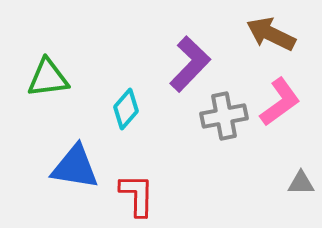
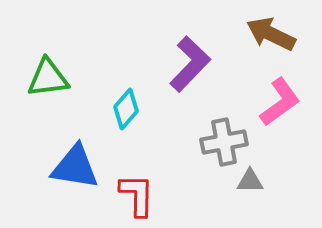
gray cross: moved 26 px down
gray triangle: moved 51 px left, 2 px up
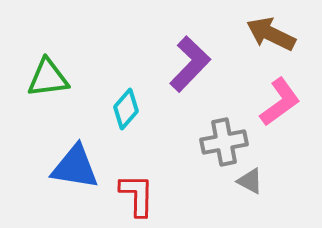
gray triangle: rotated 28 degrees clockwise
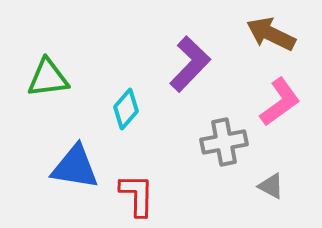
gray triangle: moved 21 px right, 5 px down
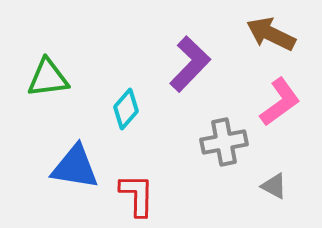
gray triangle: moved 3 px right
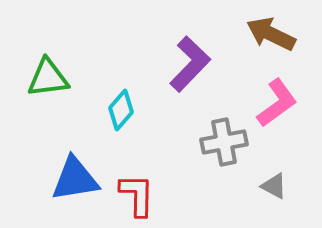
pink L-shape: moved 3 px left, 1 px down
cyan diamond: moved 5 px left, 1 px down
blue triangle: moved 12 px down; rotated 18 degrees counterclockwise
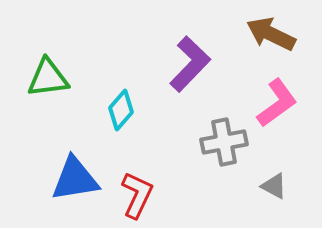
red L-shape: rotated 24 degrees clockwise
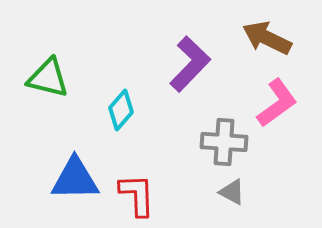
brown arrow: moved 4 px left, 4 px down
green triangle: rotated 21 degrees clockwise
gray cross: rotated 15 degrees clockwise
blue triangle: rotated 8 degrees clockwise
gray triangle: moved 42 px left, 6 px down
red L-shape: rotated 27 degrees counterclockwise
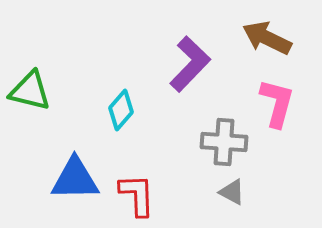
green triangle: moved 18 px left, 13 px down
pink L-shape: rotated 39 degrees counterclockwise
